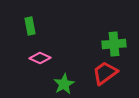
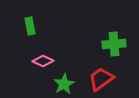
pink diamond: moved 3 px right, 3 px down
red trapezoid: moved 4 px left, 6 px down
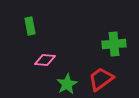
pink diamond: moved 2 px right, 1 px up; rotated 20 degrees counterclockwise
green star: moved 3 px right
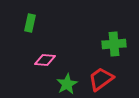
green rectangle: moved 3 px up; rotated 24 degrees clockwise
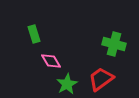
green rectangle: moved 4 px right, 11 px down; rotated 30 degrees counterclockwise
green cross: rotated 20 degrees clockwise
pink diamond: moved 6 px right, 1 px down; rotated 55 degrees clockwise
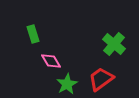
green rectangle: moved 1 px left
green cross: rotated 25 degrees clockwise
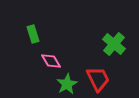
red trapezoid: moved 3 px left; rotated 100 degrees clockwise
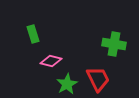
green cross: rotated 30 degrees counterclockwise
pink diamond: rotated 45 degrees counterclockwise
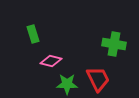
green star: rotated 30 degrees clockwise
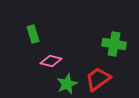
red trapezoid: rotated 100 degrees counterclockwise
green star: rotated 25 degrees counterclockwise
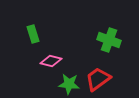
green cross: moved 5 px left, 4 px up; rotated 10 degrees clockwise
green star: moved 2 px right; rotated 30 degrees clockwise
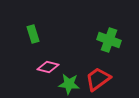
pink diamond: moved 3 px left, 6 px down
